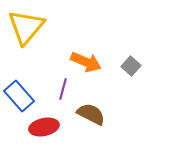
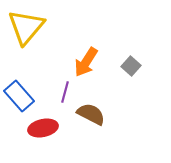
orange arrow: rotated 100 degrees clockwise
purple line: moved 2 px right, 3 px down
red ellipse: moved 1 px left, 1 px down
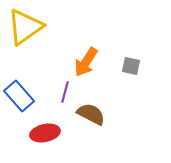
yellow triangle: moved 1 px left; rotated 15 degrees clockwise
gray square: rotated 30 degrees counterclockwise
red ellipse: moved 2 px right, 5 px down
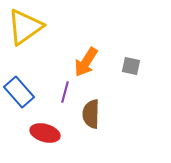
blue rectangle: moved 4 px up
brown semicircle: rotated 116 degrees counterclockwise
red ellipse: rotated 28 degrees clockwise
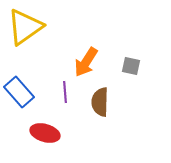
purple line: rotated 20 degrees counterclockwise
brown semicircle: moved 9 px right, 12 px up
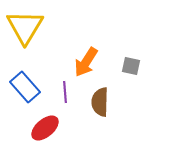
yellow triangle: rotated 24 degrees counterclockwise
blue rectangle: moved 6 px right, 5 px up
red ellipse: moved 5 px up; rotated 56 degrees counterclockwise
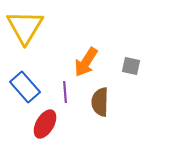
red ellipse: moved 4 px up; rotated 20 degrees counterclockwise
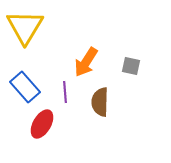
red ellipse: moved 3 px left
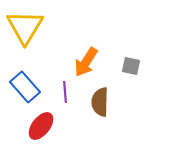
red ellipse: moved 1 px left, 2 px down; rotated 8 degrees clockwise
